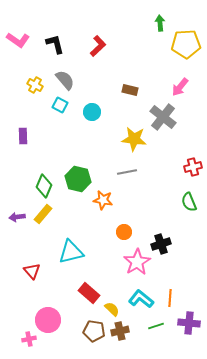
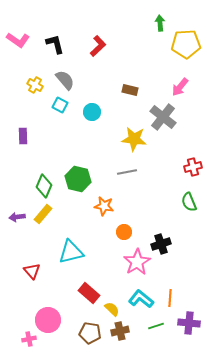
orange star: moved 1 px right, 6 px down
brown pentagon: moved 4 px left, 2 px down
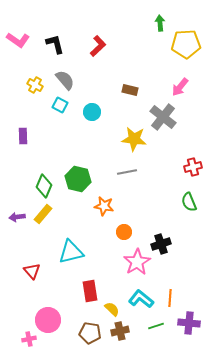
red rectangle: moved 1 px right, 2 px up; rotated 40 degrees clockwise
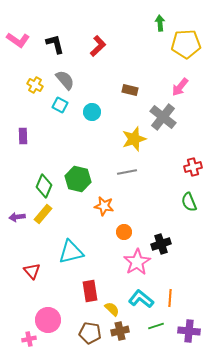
yellow star: rotated 25 degrees counterclockwise
purple cross: moved 8 px down
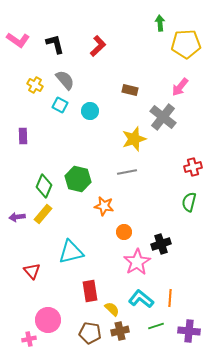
cyan circle: moved 2 px left, 1 px up
green semicircle: rotated 36 degrees clockwise
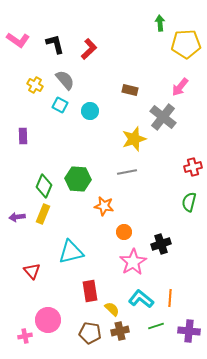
red L-shape: moved 9 px left, 3 px down
green hexagon: rotated 10 degrees counterclockwise
yellow rectangle: rotated 18 degrees counterclockwise
pink star: moved 4 px left
pink cross: moved 4 px left, 3 px up
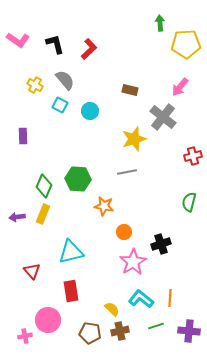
red cross: moved 11 px up
red rectangle: moved 19 px left
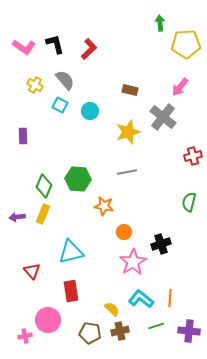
pink L-shape: moved 6 px right, 7 px down
yellow star: moved 6 px left, 7 px up
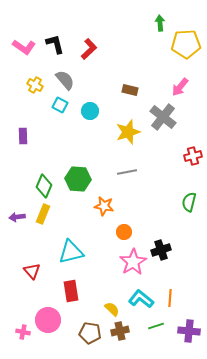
black cross: moved 6 px down
pink cross: moved 2 px left, 4 px up; rotated 24 degrees clockwise
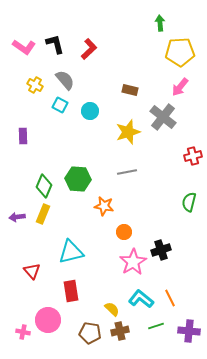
yellow pentagon: moved 6 px left, 8 px down
orange line: rotated 30 degrees counterclockwise
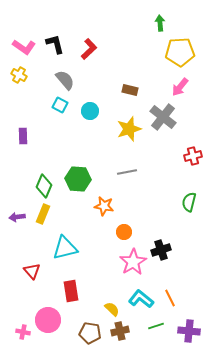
yellow cross: moved 16 px left, 10 px up
yellow star: moved 1 px right, 3 px up
cyan triangle: moved 6 px left, 4 px up
